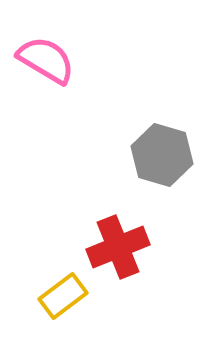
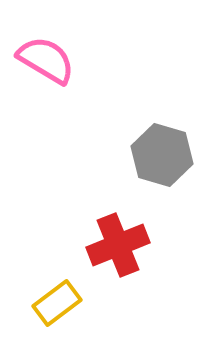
red cross: moved 2 px up
yellow rectangle: moved 6 px left, 7 px down
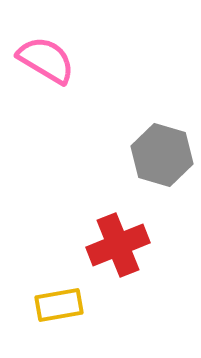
yellow rectangle: moved 2 px right, 2 px down; rotated 27 degrees clockwise
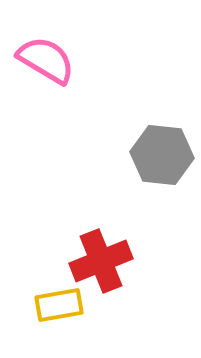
gray hexagon: rotated 10 degrees counterclockwise
red cross: moved 17 px left, 16 px down
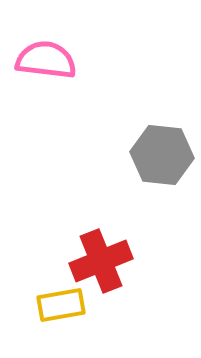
pink semicircle: rotated 24 degrees counterclockwise
yellow rectangle: moved 2 px right
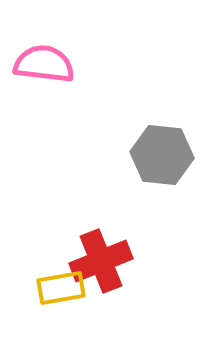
pink semicircle: moved 2 px left, 4 px down
yellow rectangle: moved 17 px up
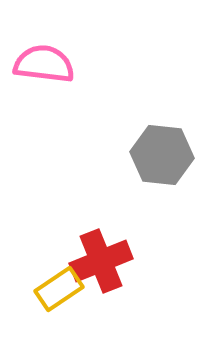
yellow rectangle: moved 2 px left, 1 px down; rotated 24 degrees counterclockwise
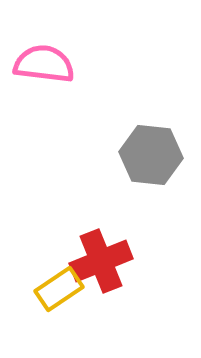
gray hexagon: moved 11 px left
